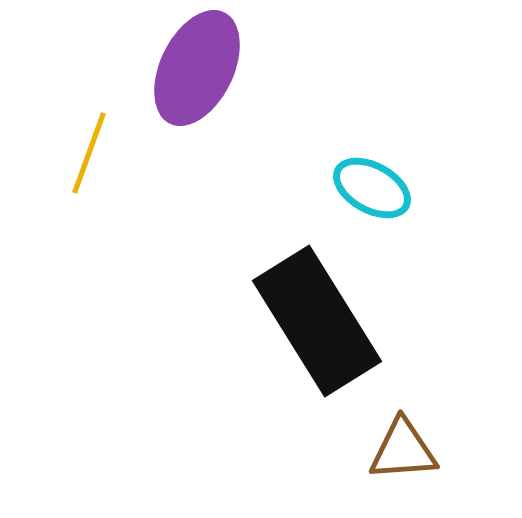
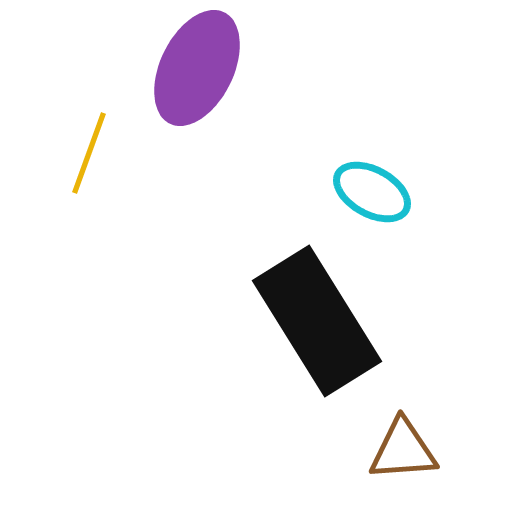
cyan ellipse: moved 4 px down
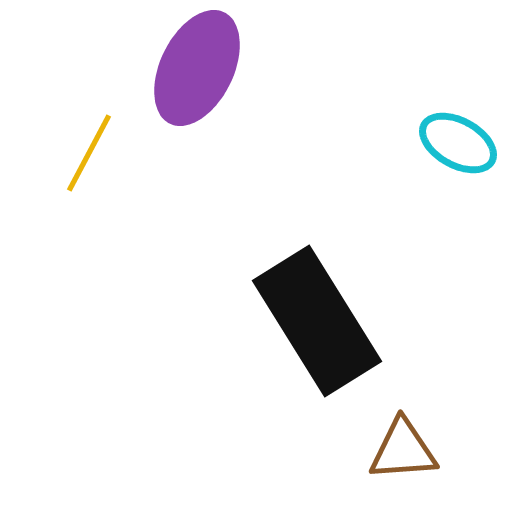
yellow line: rotated 8 degrees clockwise
cyan ellipse: moved 86 px right, 49 px up
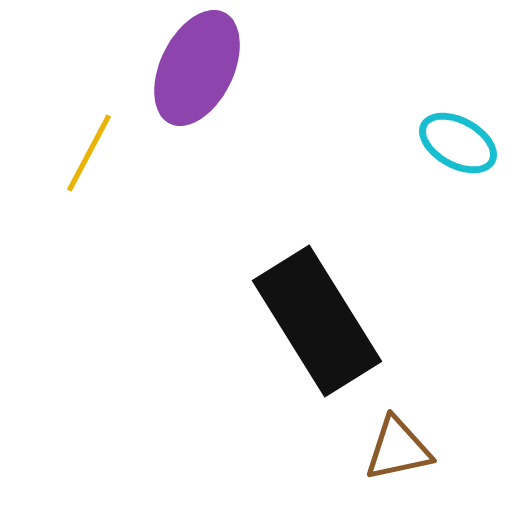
brown triangle: moved 5 px left, 1 px up; rotated 8 degrees counterclockwise
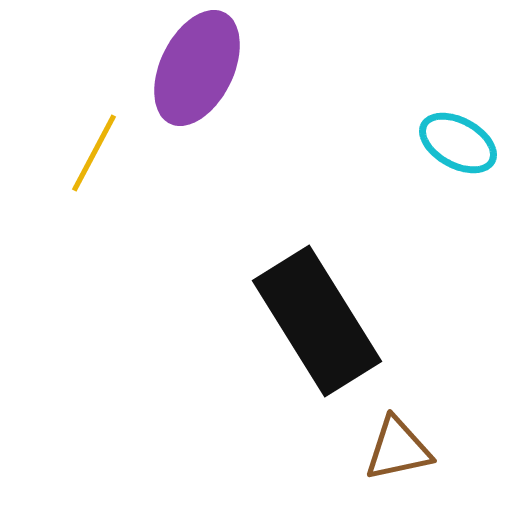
yellow line: moved 5 px right
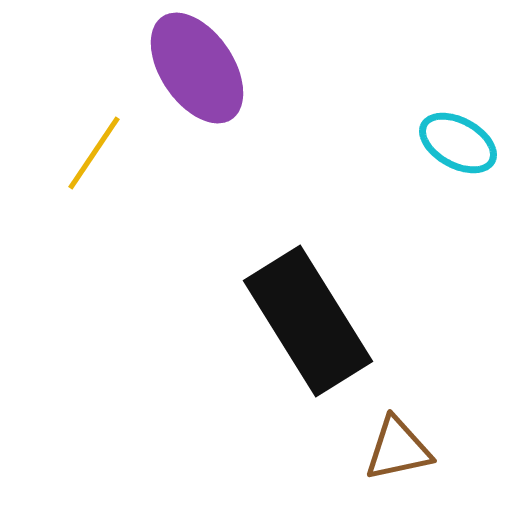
purple ellipse: rotated 60 degrees counterclockwise
yellow line: rotated 6 degrees clockwise
black rectangle: moved 9 px left
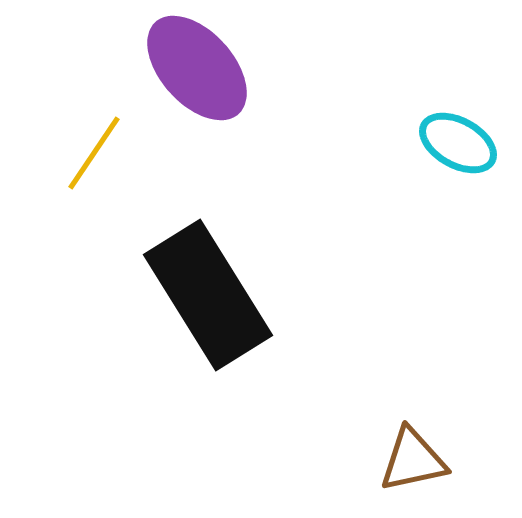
purple ellipse: rotated 8 degrees counterclockwise
black rectangle: moved 100 px left, 26 px up
brown triangle: moved 15 px right, 11 px down
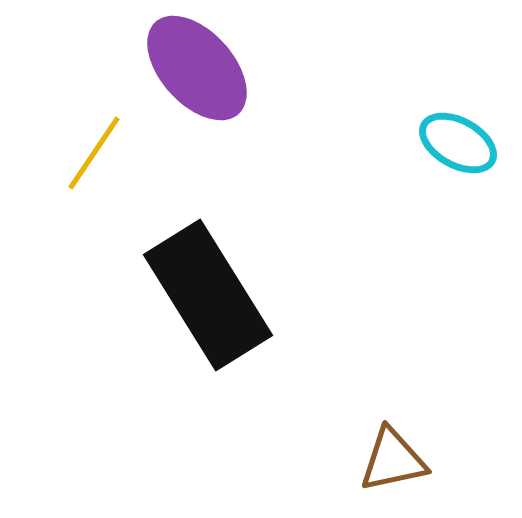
brown triangle: moved 20 px left
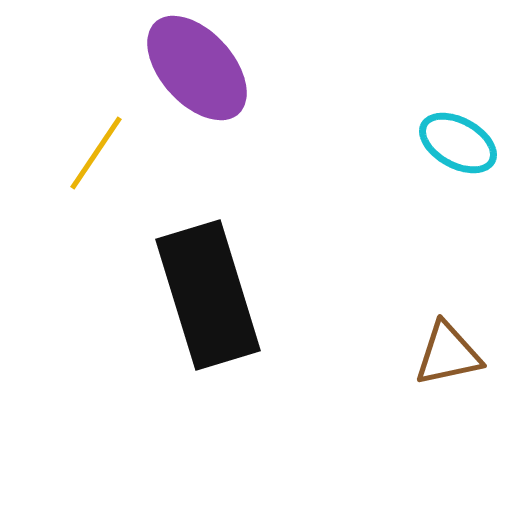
yellow line: moved 2 px right
black rectangle: rotated 15 degrees clockwise
brown triangle: moved 55 px right, 106 px up
